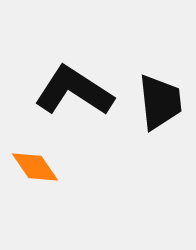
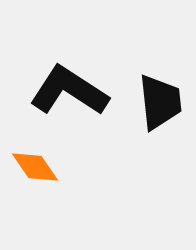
black L-shape: moved 5 px left
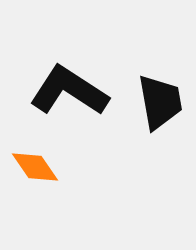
black trapezoid: rotated 4 degrees counterclockwise
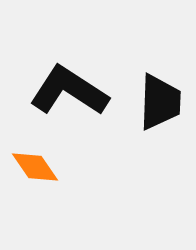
black trapezoid: rotated 12 degrees clockwise
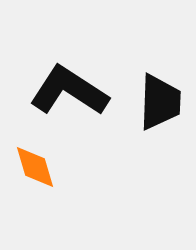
orange diamond: rotated 18 degrees clockwise
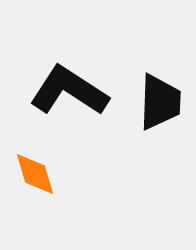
orange diamond: moved 7 px down
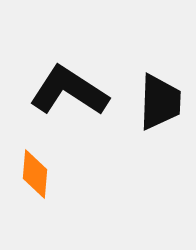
orange diamond: rotated 21 degrees clockwise
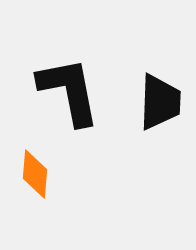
black L-shape: rotated 46 degrees clockwise
